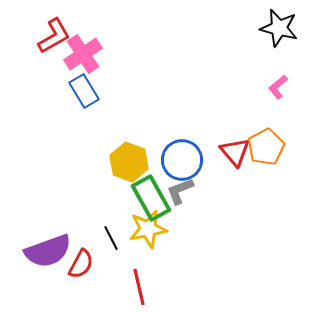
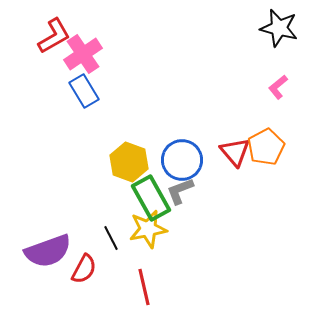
red semicircle: moved 3 px right, 5 px down
red line: moved 5 px right
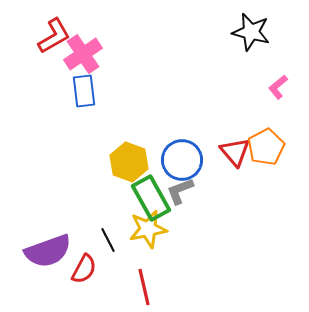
black star: moved 28 px left, 4 px down
blue rectangle: rotated 24 degrees clockwise
black line: moved 3 px left, 2 px down
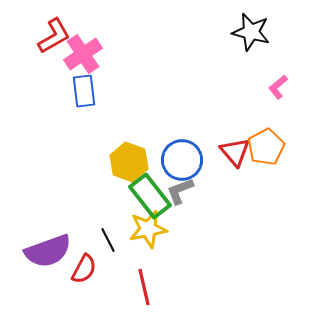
green rectangle: moved 1 px left, 2 px up; rotated 9 degrees counterclockwise
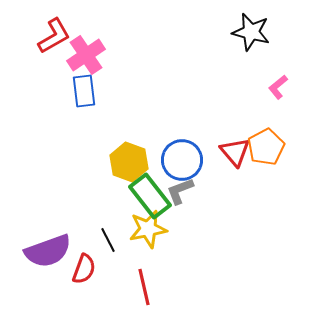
pink cross: moved 3 px right, 1 px down
red semicircle: rotated 8 degrees counterclockwise
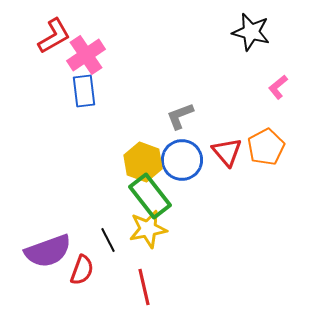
red triangle: moved 8 px left
yellow hexagon: moved 14 px right
gray L-shape: moved 75 px up
red semicircle: moved 2 px left, 1 px down
